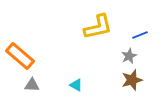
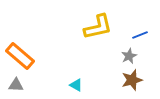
gray triangle: moved 16 px left
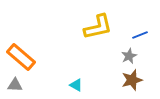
orange rectangle: moved 1 px right, 1 px down
gray triangle: moved 1 px left
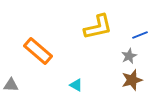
orange rectangle: moved 17 px right, 6 px up
gray triangle: moved 4 px left
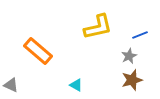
gray triangle: rotated 21 degrees clockwise
